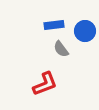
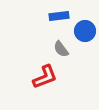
blue rectangle: moved 5 px right, 9 px up
red L-shape: moved 7 px up
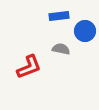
gray semicircle: rotated 138 degrees clockwise
red L-shape: moved 16 px left, 10 px up
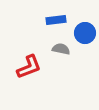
blue rectangle: moved 3 px left, 4 px down
blue circle: moved 2 px down
